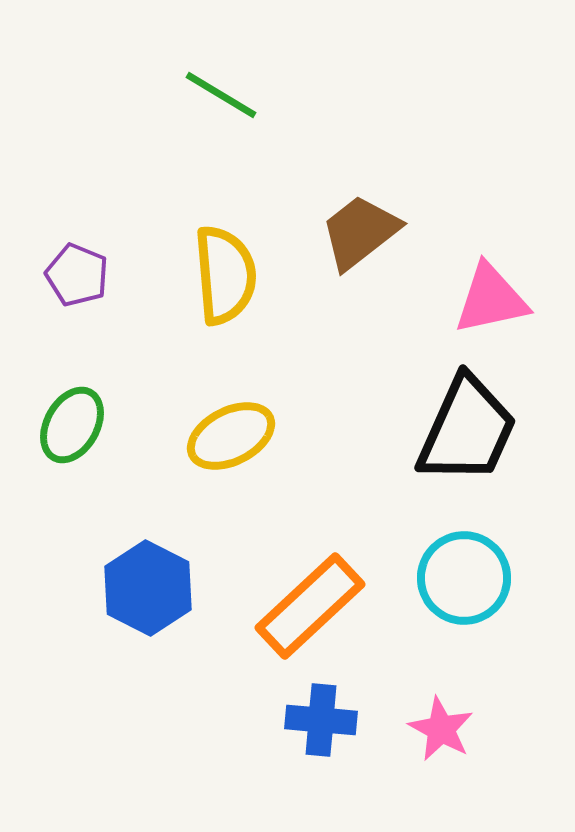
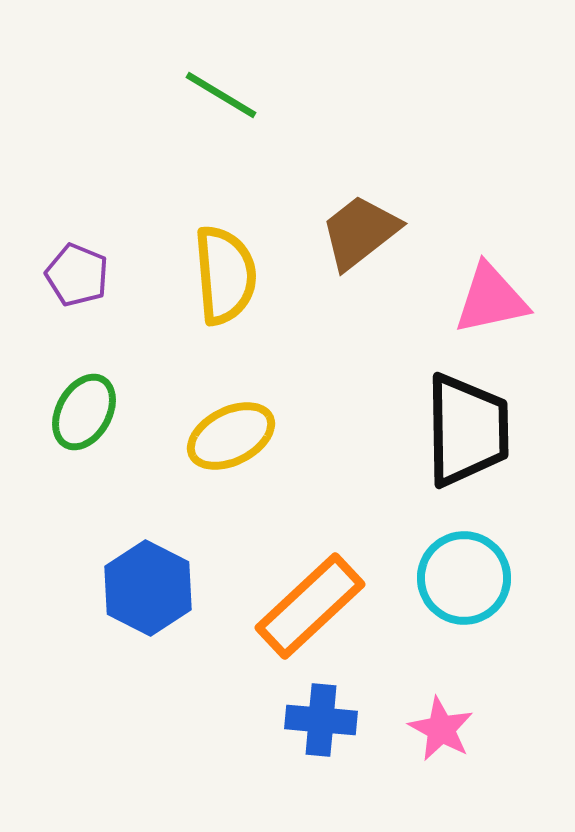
green ellipse: moved 12 px right, 13 px up
black trapezoid: rotated 25 degrees counterclockwise
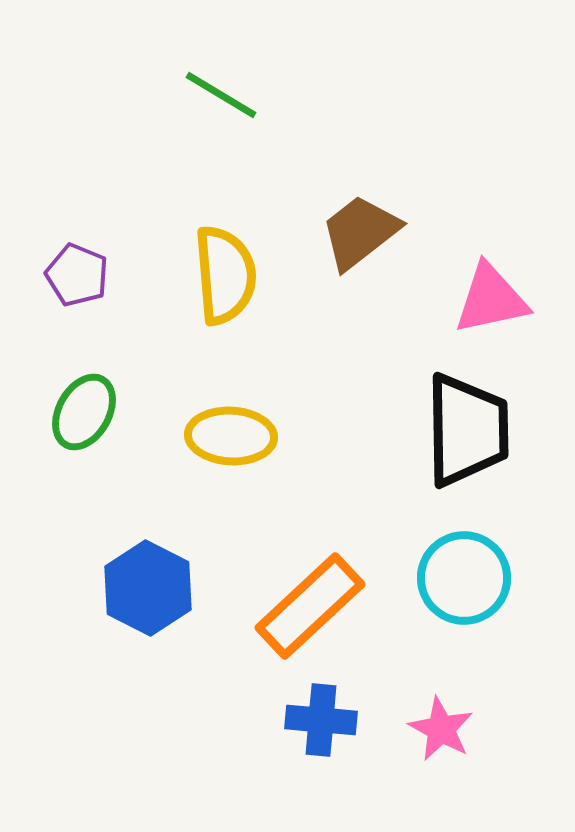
yellow ellipse: rotated 30 degrees clockwise
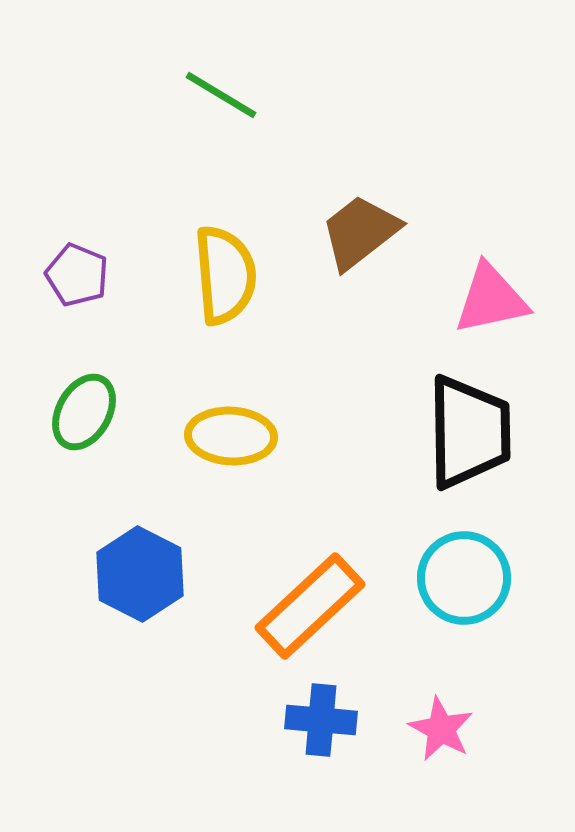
black trapezoid: moved 2 px right, 2 px down
blue hexagon: moved 8 px left, 14 px up
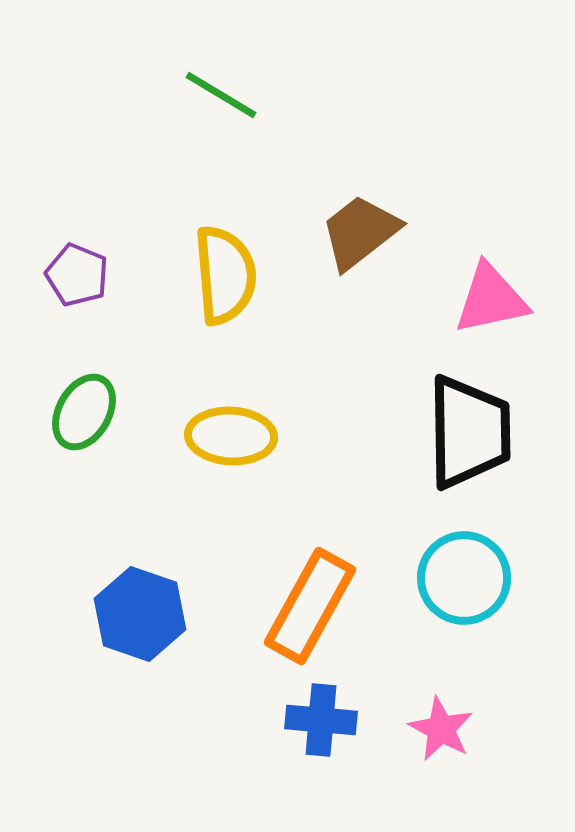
blue hexagon: moved 40 px down; rotated 8 degrees counterclockwise
orange rectangle: rotated 18 degrees counterclockwise
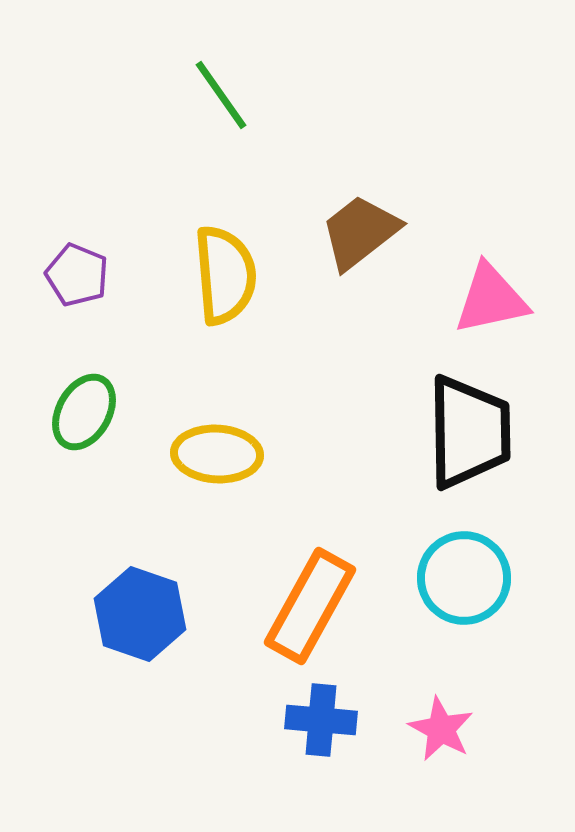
green line: rotated 24 degrees clockwise
yellow ellipse: moved 14 px left, 18 px down
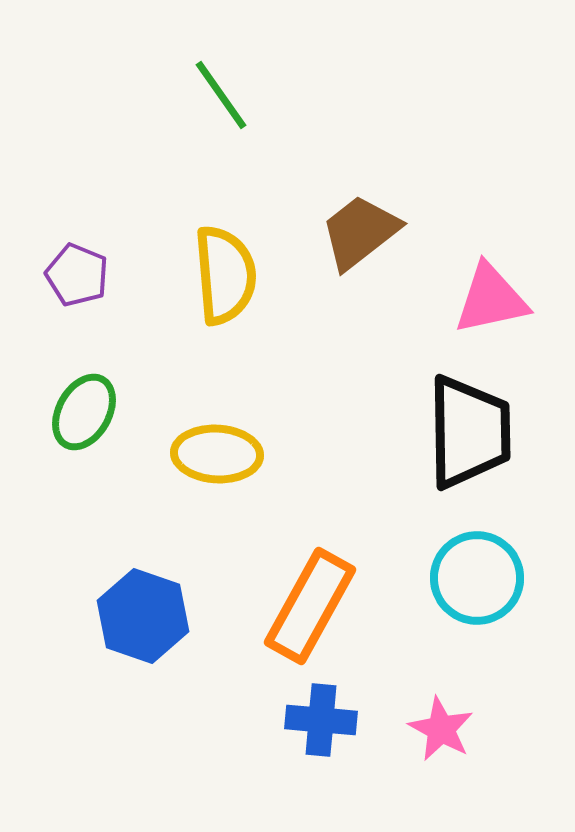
cyan circle: moved 13 px right
blue hexagon: moved 3 px right, 2 px down
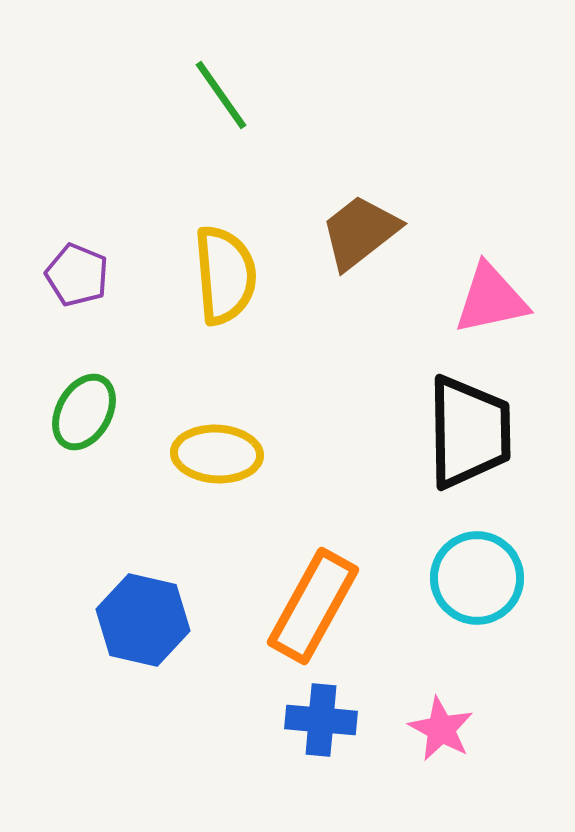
orange rectangle: moved 3 px right
blue hexagon: moved 4 px down; rotated 6 degrees counterclockwise
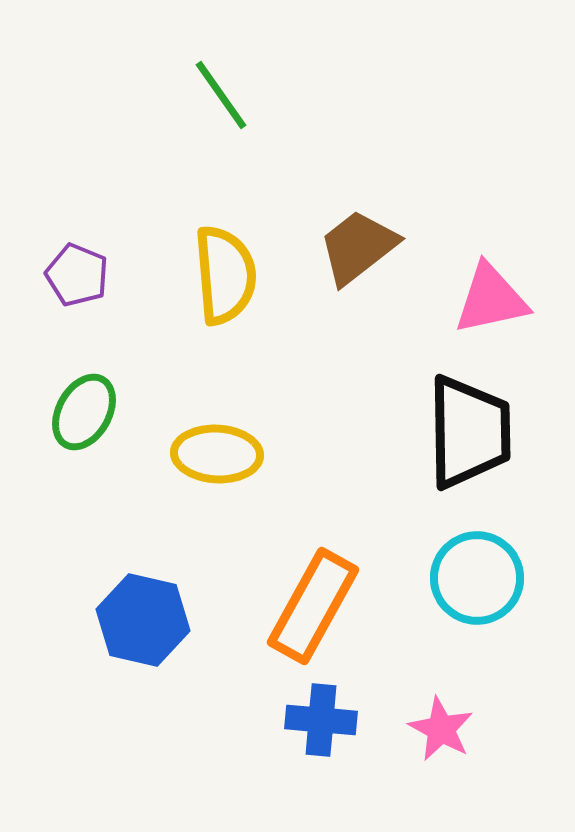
brown trapezoid: moved 2 px left, 15 px down
